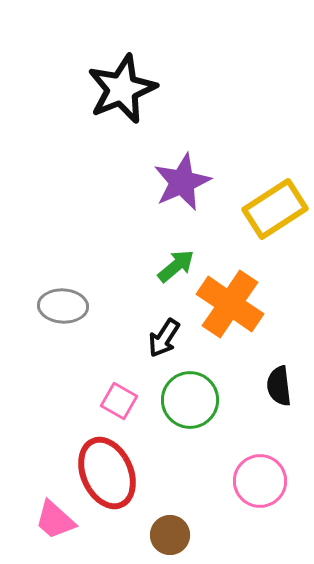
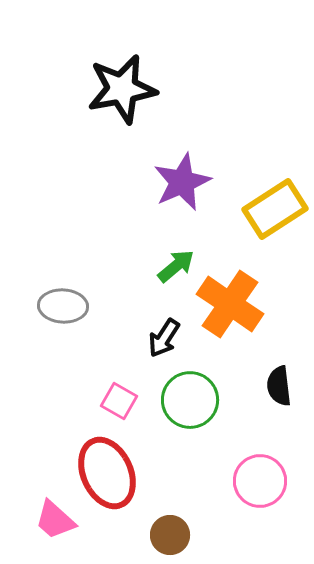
black star: rotated 12 degrees clockwise
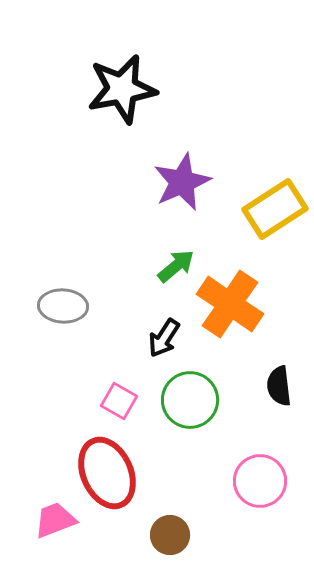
pink trapezoid: rotated 117 degrees clockwise
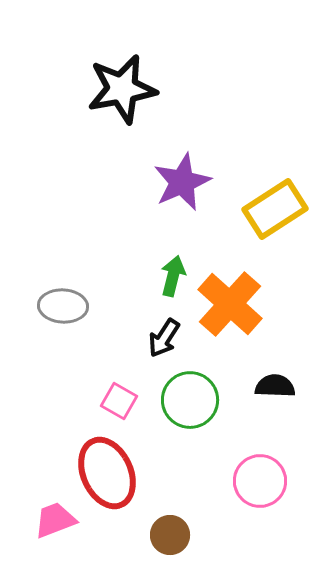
green arrow: moved 3 px left, 10 px down; rotated 36 degrees counterclockwise
orange cross: rotated 8 degrees clockwise
black semicircle: moved 4 px left; rotated 99 degrees clockwise
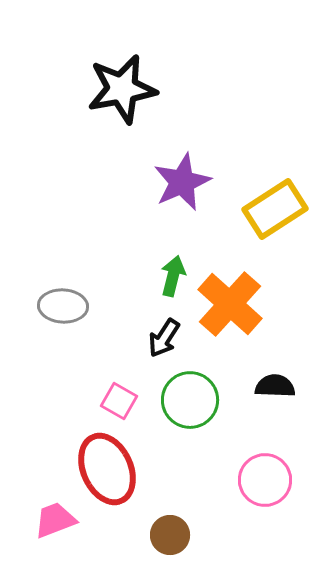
red ellipse: moved 4 px up
pink circle: moved 5 px right, 1 px up
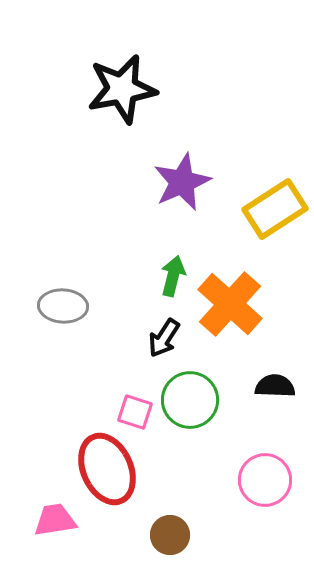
pink square: moved 16 px right, 11 px down; rotated 12 degrees counterclockwise
pink trapezoid: rotated 12 degrees clockwise
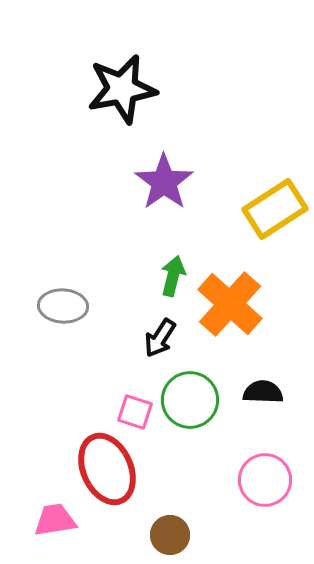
purple star: moved 18 px left; rotated 12 degrees counterclockwise
black arrow: moved 4 px left
black semicircle: moved 12 px left, 6 px down
